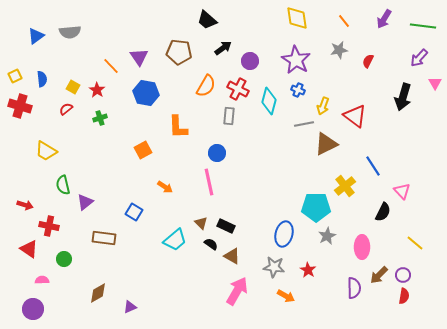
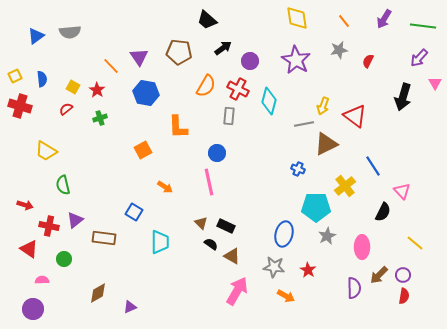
blue cross at (298, 90): moved 79 px down
purple triangle at (85, 202): moved 10 px left, 18 px down
cyan trapezoid at (175, 240): moved 15 px left, 2 px down; rotated 50 degrees counterclockwise
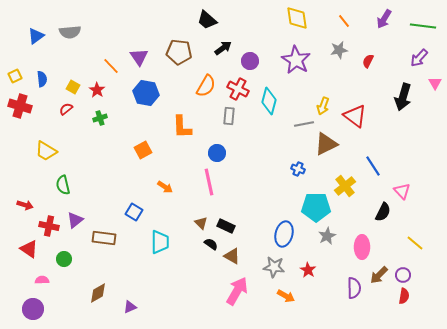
orange L-shape at (178, 127): moved 4 px right
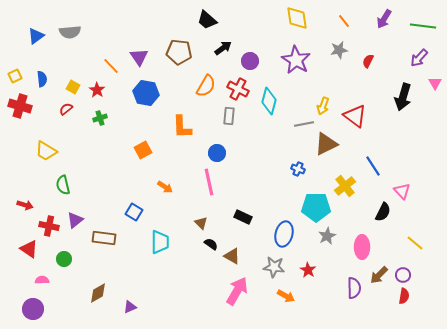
black rectangle at (226, 226): moved 17 px right, 9 px up
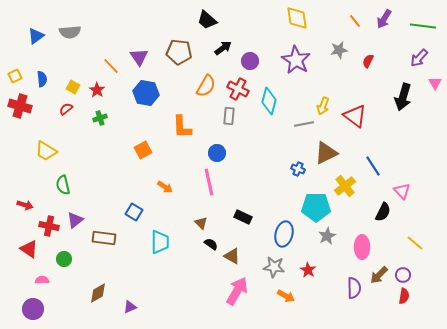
orange line at (344, 21): moved 11 px right
brown triangle at (326, 144): moved 9 px down
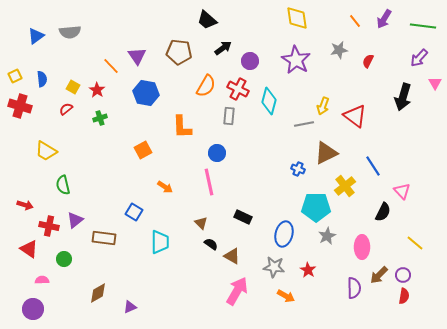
purple triangle at (139, 57): moved 2 px left, 1 px up
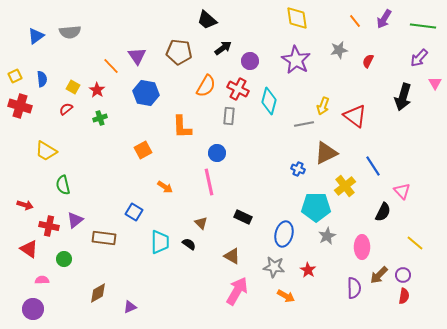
black semicircle at (211, 244): moved 22 px left
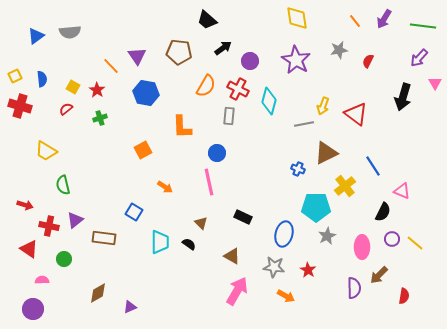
red triangle at (355, 116): moved 1 px right, 2 px up
pink triangle at (402, 191): rotated 24 degrees counterclockwise
purple circle at (403, 275): moved 11 px left, 36 px up
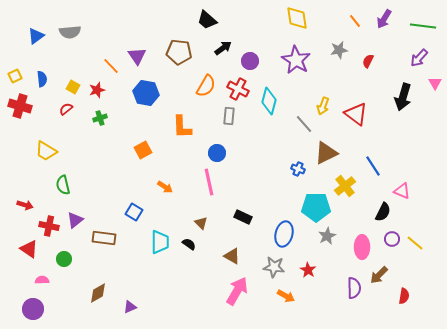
red star at (97, 90): rotated 21 degrees clockwise
gray line at (304, 124): rotated 60 degrees clockwise
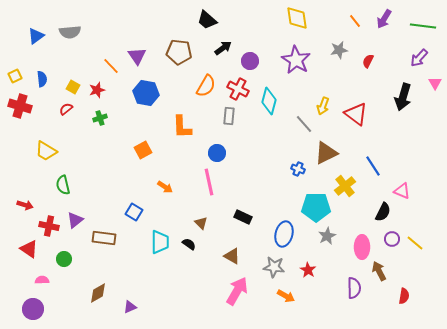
brown arrow at (379, 275): moved 4 px up; rotated 108 degrees clockwise
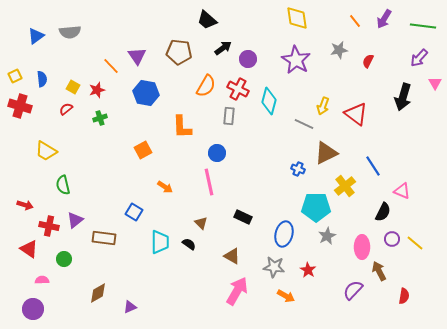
purple circle at (250, 61): moved 2 px left, 2 px up
gray line at (304, 124): rotated 24 degrees counterclockwise
purple semicircle at (354, 288): moved 1 px left, 2 px down; rotated 135 degrees counterclockwise
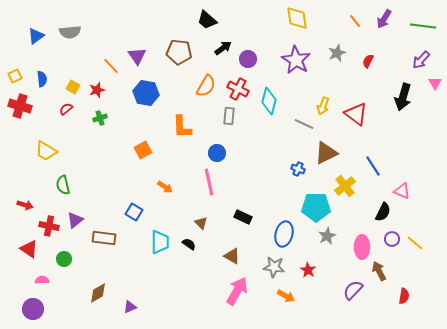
gray star at (339, 50): moved 2 px left, 3 px down; rotated 12 degrees counterclockwise
purple arrow at (419, 58): moved 2 px right, 2 px down
